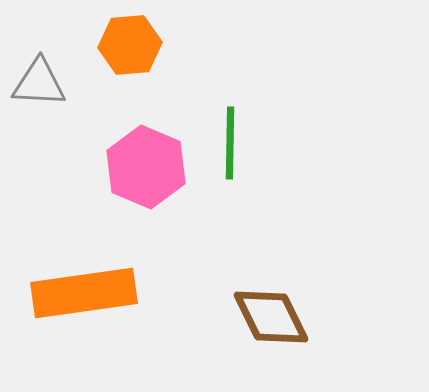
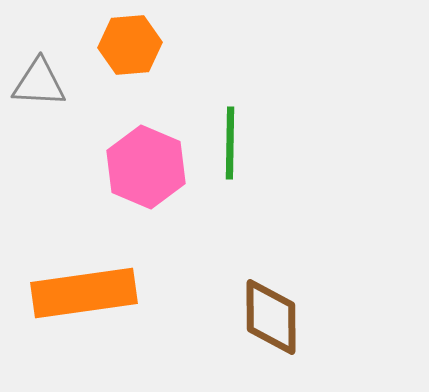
brown diamond: rotated 26 degrees clockwise
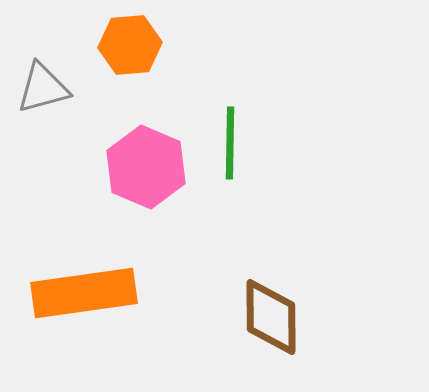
gray triangle: moved 4 px right, 5 px down; rotated 18 degrees counterclockwise
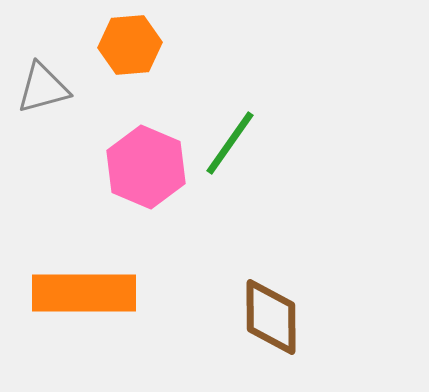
green line: rotated 34 degrees clockwise
orange rectangle: rotated 8 degrees clockwise
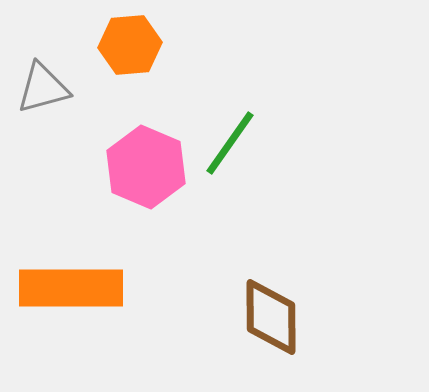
orange rectangle: moved 13 px left, 5 px up
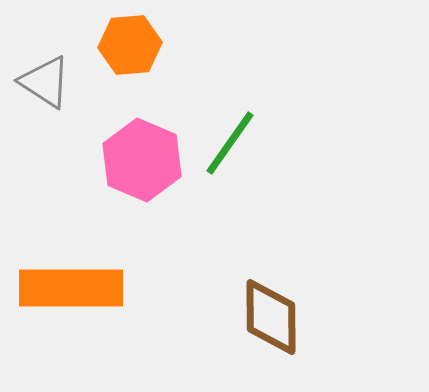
gray triangle: moved 2 px right, 6 px up; rotated 48 degrees clockwise
pink hexagon: moved 4 px left, 7 px up
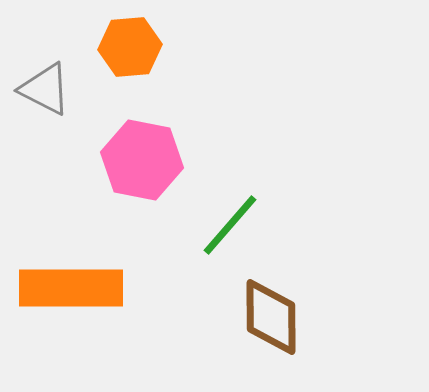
orange hexagon: moved 2 px down
gray triangle: moved 7 px down; rotated 6 degrees counterclockwise
green line: moved 82 px down; rotated 6 degrees clockwise
pink hexagon: rotated 12 degrees counterclockwise
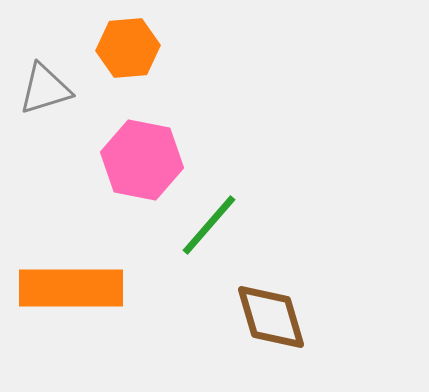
orange hexagon: moved 2 px left, 1 px down
gray triangle: rotated 44 degrees counterclockwise
green line: moved 21 px left
brown diamond: rotated 16 degrees counterclockwise
